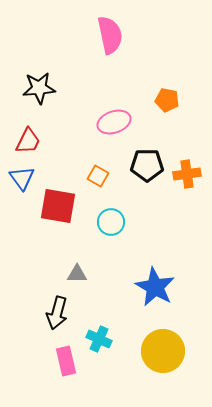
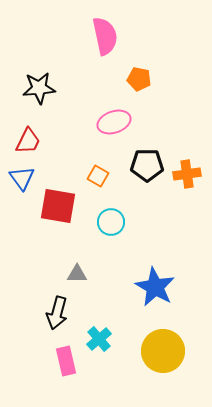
pink semicircle: moved 5 px left, 1 px down
orange pentagon: moved 28 px left, 21 px up
cyan cross: rotated 25 degrees clockwise
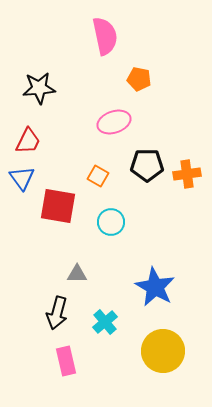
cyan cross: moved 6 px right, 17 px up
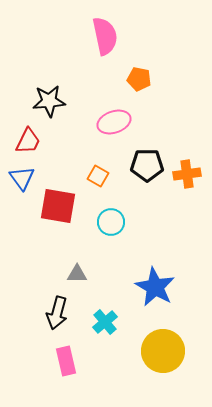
black star: moved 10 px right, 13 px down
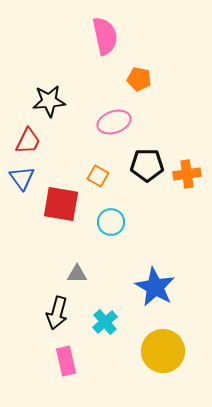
red square: moved 3 px right, 2 px up
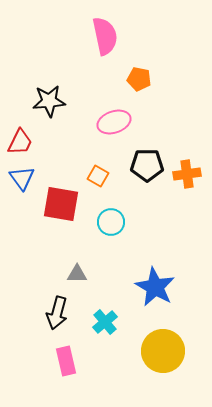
red trapezoid: moved 8 px left, 1 px down
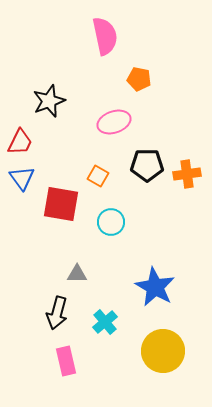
black star: rotated 16 degrees counterclockwise
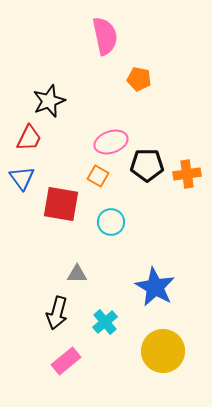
pink ellipse: moved 3 px left, 20 px down
red trapezoid: moved 9 px right, 4 px up
pink rectangle: rotated 64 degrees clockwise
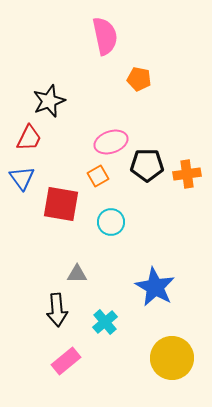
orange square: rotated 30 degrees clockwise
black arrow: moved 3 px up; rotated 20 degrees counterclockwise
yellow circle: moved 9 px right, 7 px down
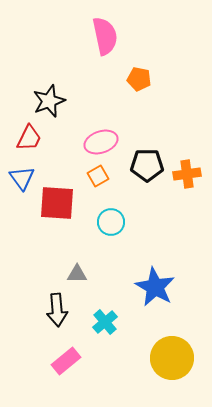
pink ellipse: moved 10 px left
red square: moved 4 px left, 1 px up; rotated 6 degrees counterclockwise
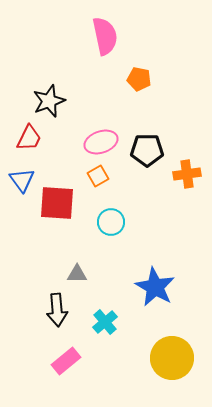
black pentagon: moved 15 px up
blue triangle: moved 2 px down
